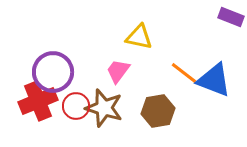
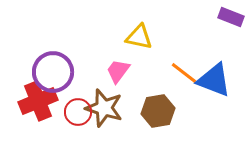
red circle: moved 2 px right, 6 px down
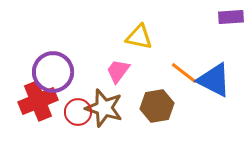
purple rectangle: rotated 25 degrees counterclockwise
blue triangle: rotated 6 degrees clockwise
brown hexagon: moved 1 px left, 5 px up
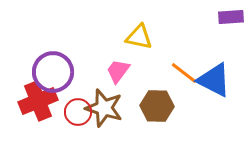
brown hexagon: rotated 12 degrees clockwise
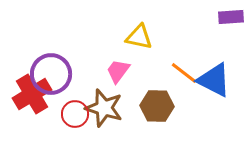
purple circle: moved 2 px left, 2 px down
red cross: moved 6 px left, 7 px up; rotated 9 degrees counterclockwise
red circle: moved 3 px left, 2 px down
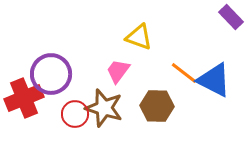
purple rectangle: rotated 50 degrees clockwise
yellow triangle: rotated 8 degrees clockwise
red cross: moved 8 px left, 4 px down; rotated 9 degrees clockwise
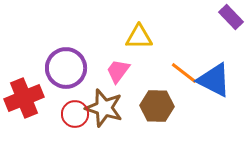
yellow triangle: rotated 20 degrees counterclockwise
purple circle: moved 15 px right, 6 px up
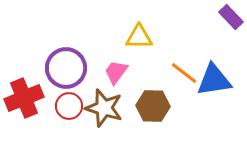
pink trapezoid: moved 2 px left, 1 px down
blue triangle: rotated 36 degrees counterclockwise
brown hexagon: moved 4 px left
red circle: moved 6 px left, 8 px up
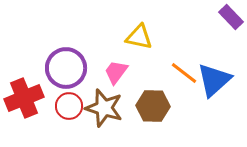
yellow triangle: rotated 12 degrees clockwise
blue triangle: rotated 33 degrees counterclockwise
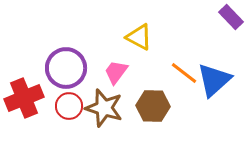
yellow triangle: rotated 16 degrees clockwise
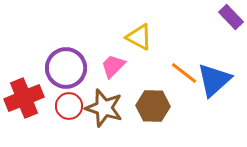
pink trapezoid: moved 3 px left, 6 px up; rotated 8 degrees clockwise
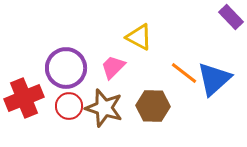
pink trapezoid: moved 1 px down
blue triangle: moved 1 px up
